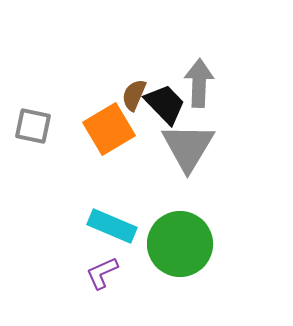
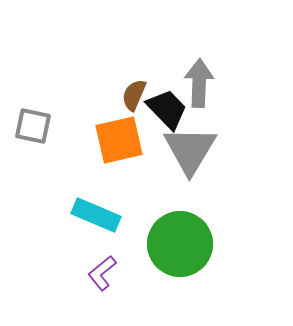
black trapezoid: moved 2 px right, 5 px down
orange square: moved 10 px right, 11 px down; rotated 18 degrees clockwise
gray triangle: moved 2 px right, 3 px down
cyan rectangle: moved 16 px left, 11 px up
purple L-shape: rotated 15 degrees counterclockwise
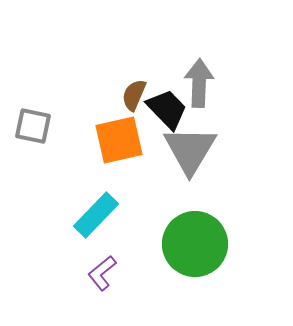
cyan rectangle: rotated 69 degrees counterclockwise
green circle: moved 15 px right
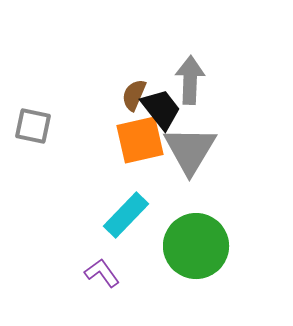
gray arrow: moved 9 px left, 3 px up
black trapezoid: moved 6 px left; rotated 6 degrees clockwise
orange square: moved 21 px right
cyan rectangle: moved 30 px right
green circle: moved 1 px right, 2 px down
purple L-shape: rotated 93 degrees clockwise
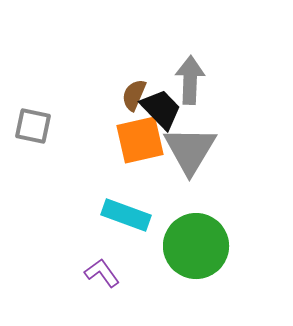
black trapezoid: rotated 6 degrees counterclockwise
cyan rectangle: rotated 66 degrees clockwise
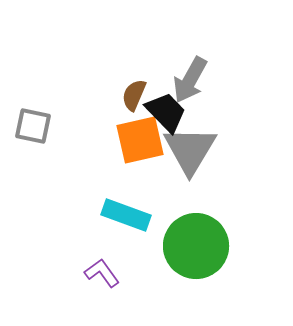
gray arrow: rotated 153 degrees counterclockwise
black trapezoid: moved 5 px right, 3 px down
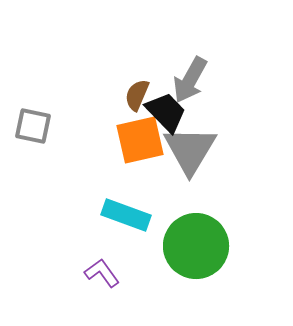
brown semicircle: moved 3 px right
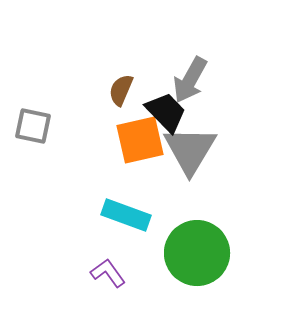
brown semicircle: moved 16 px left, 5 px up
green circle: moved 1 px right, 7 px down
purple L-shape: moved 6 px right
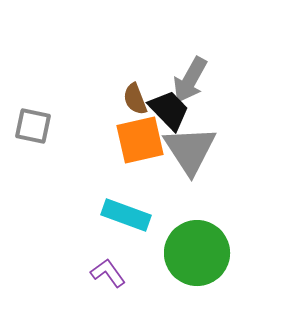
brown semicircle: moved 14 px right, 9 px down; rotated 44 degrees counterclockwise
black trapezoid: moved 3 px right, 2 px up
gray triangle: rotated 4 degrees counterclockwise
